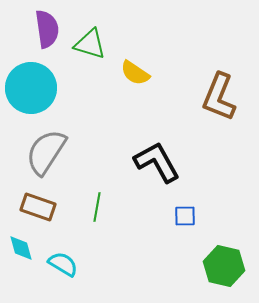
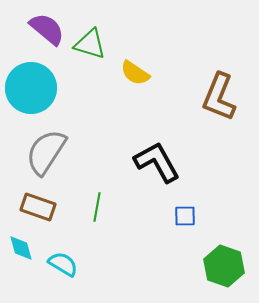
purple semicircle: rotated 42 degrees counterclockwise
green hexagon: rotated 6 degrees clockwise
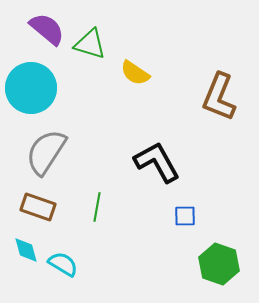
cyan diamond: moved 5 px right, 2 px down
green hexagon: moved 5 px left, 2 px up
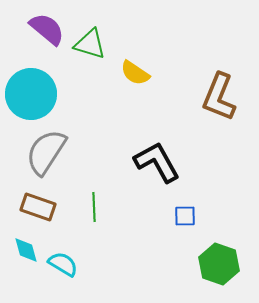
cyan circle: moved 6 px down
green line: moved 3 px left; rotated 12 degrees counterclockwise
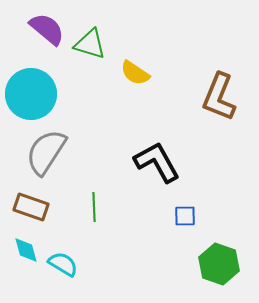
brown rectangle: moved 7 px left
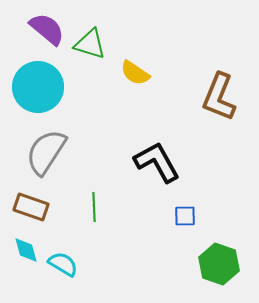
cyan circle: moved 7 px right, 7 px up
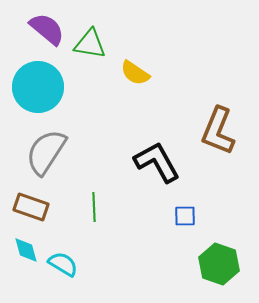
green triangle: rotated 8 degrees counterclockwise
brown L-shape: moved 1 px left, 34 px down
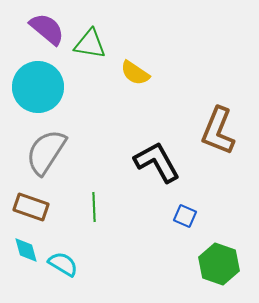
blue square: rotated 25 degrees clockwise
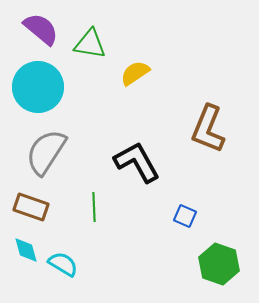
purple semicircle: moved 6 px left
yellow semicircle: rotated 112 degrees clockwise
brown L-shape: moved 10 px left, 2 px up
black L-shape: moved 20 px left
